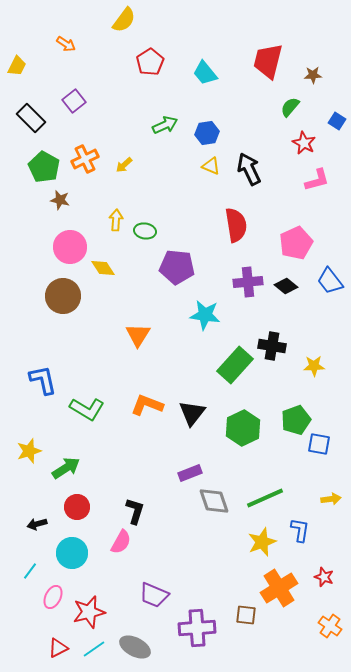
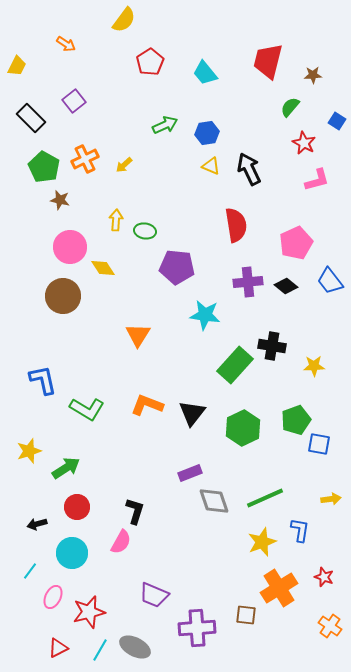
cyan line at (94, 649): moved 6 px right, 1 px down; rotated 25 degrees counterclockwise
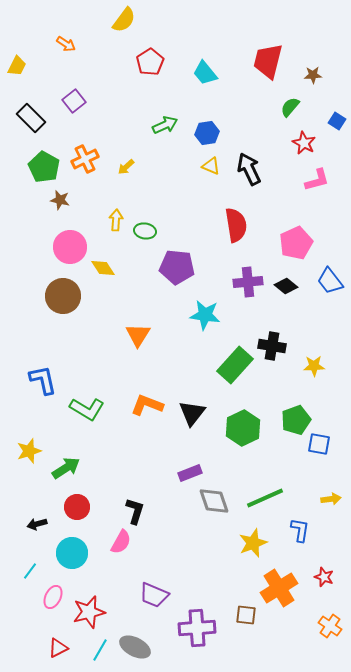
yellow arrow at (124, 165): moved 2 px right, 2 px down
yellow star at (262, 542): moved 9 px left, 1 px down
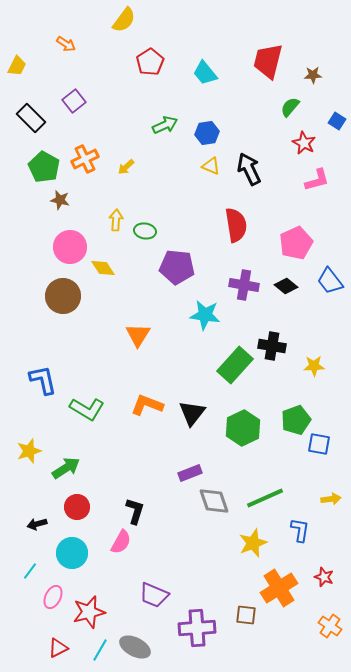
purple cross at (248, 282): moved 4 px left, 3 px down; rotated 16 degrees clockwise
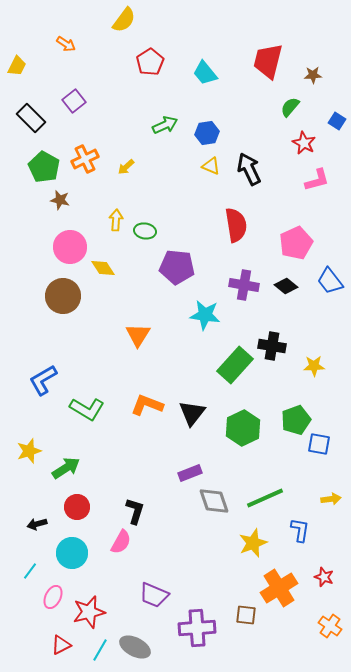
blue L-shape at (43, 380): rotated 108 degrees counterclockwise
red triangle at (58, 648): moved 3 px right, 3 px up
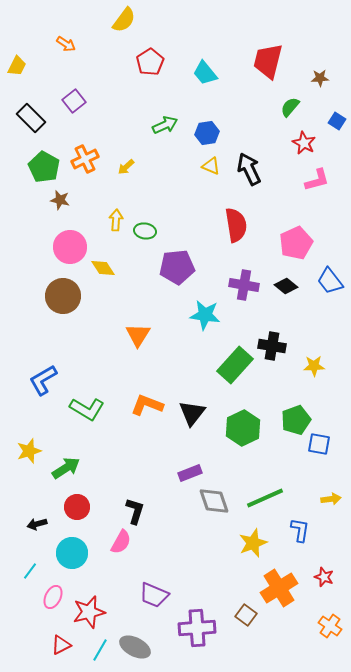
brown star at (313, 75): moved 7 px right, 3 px down
purple pentagon at (177, 267): rotated 12 degrees counterclockwise
brown square at (246, 615): rotated 30 degrees clockwise
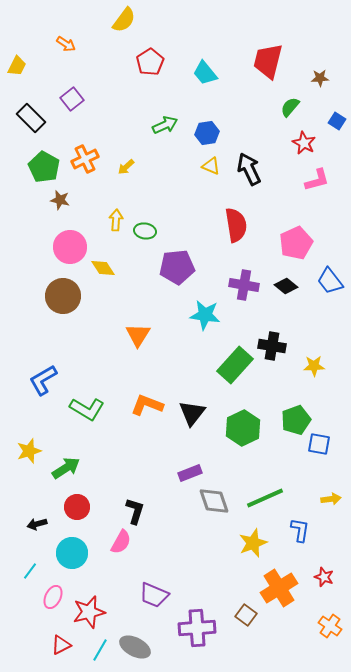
purple square at (74, 101): moved 2 px left, 2 px up
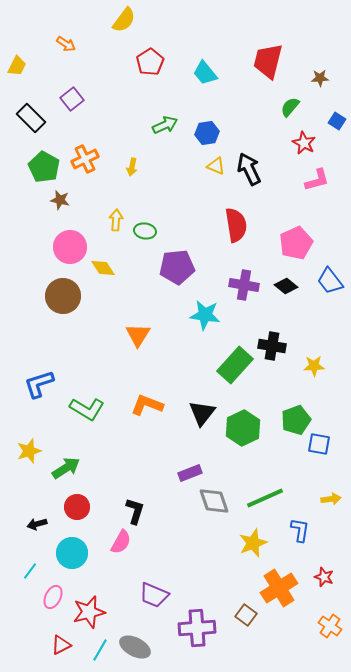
yellow triangle at (211, 166): moved 5 px right
yellow arrow at (126, 167): moved 6 px right; rotated 36 degrees counterclockwise
blue L-shape at (43, 380): moved 4 px left, 4 px down; rotated 12 degrees clockwise
black triangle at (192, 413): moved 10 px right
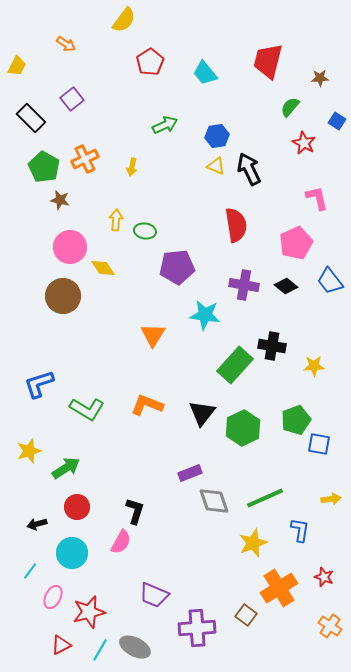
blue hexagon at (207, 133): moved 10 px right, 3 px down
pink L-shape at (317, 180): moved 18 px down; rotated 88 degrees counterclockwise
orange triangle at (138, 335): moved 15 px right
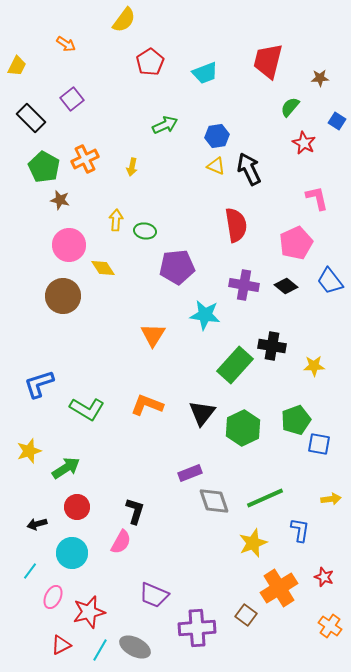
cyan trapezoid at (205, 73): rotated 72 degrees counterclockwise
pink circle at (70, 247): moved 1 px left, 2 px up
